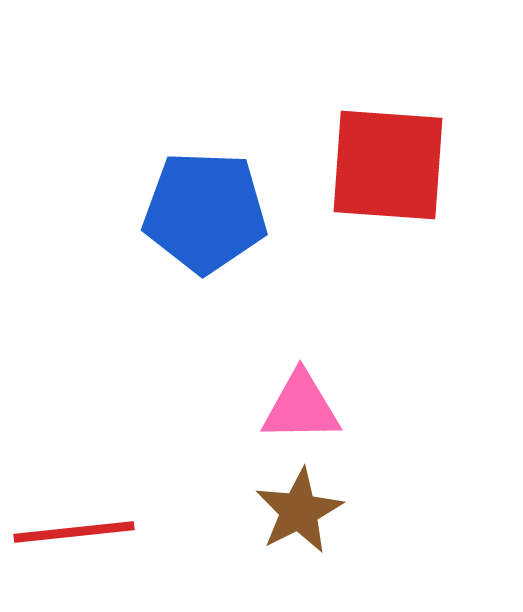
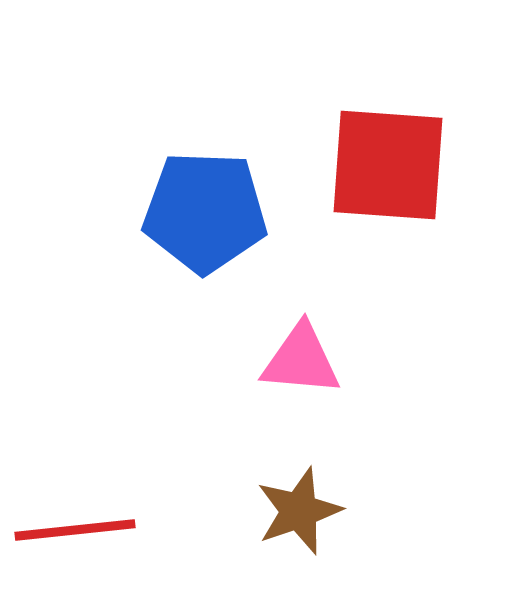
pink triangle: moved 47 px up; rotated 6 degrees clockwise
brown star: rotated 8 degrees clockwise
red line: moved 1 px right, 2 px up
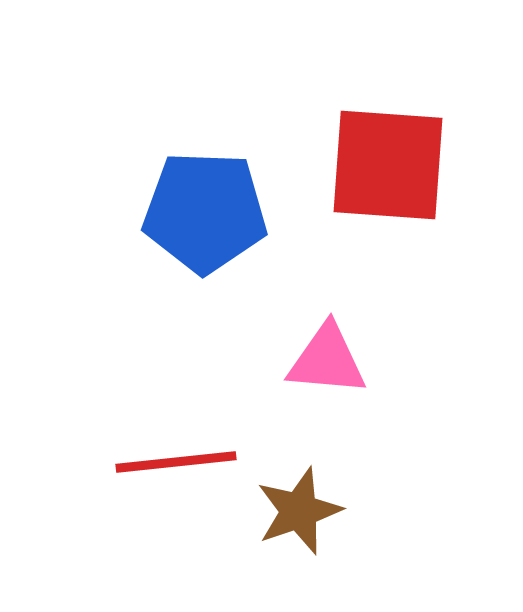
pink triangle: moved 26 px right
red line: moved 101 px right, 68 px up
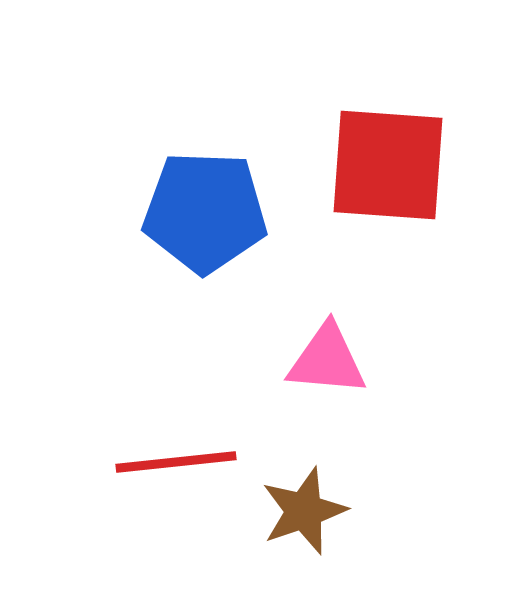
brown star: moved 5 px right
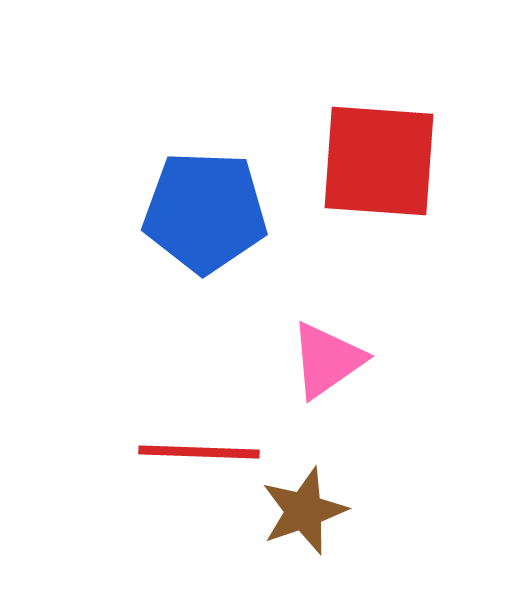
red square: moved 9 px left, 4 px up
pink triangle: rotated 40 degrees counterclockwise
red line: moved 23 px right, 10 px up; rotated 8 degrees clockwise
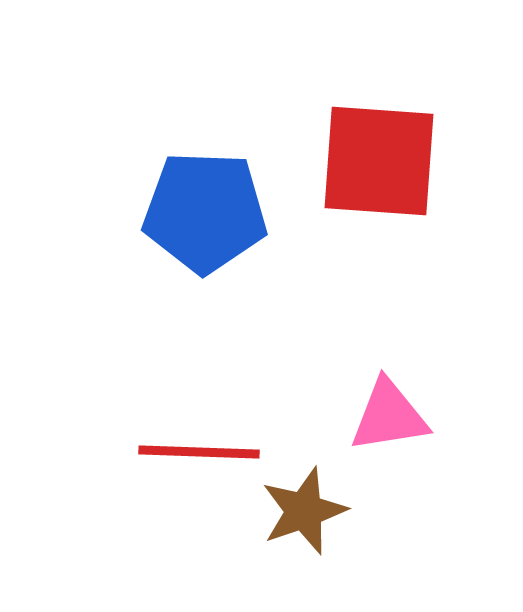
pink triangle: moved 62 px right, 56 px down; rotated 26 degrees clockwise
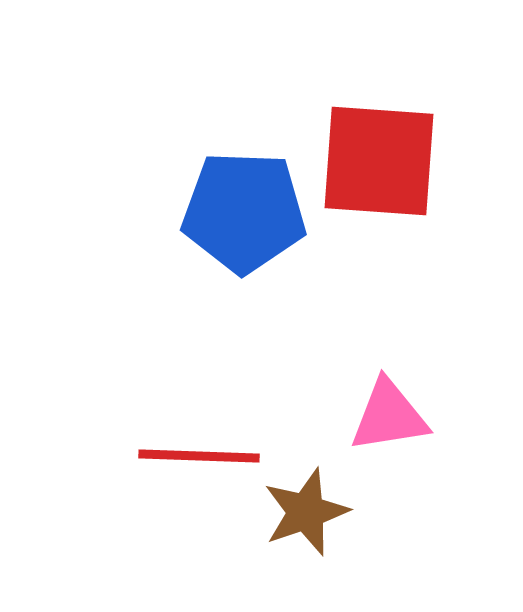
blue pentagon: moved 39 px right
red line: moved 4 px down
brown star: moved 2 px right, 1 px down
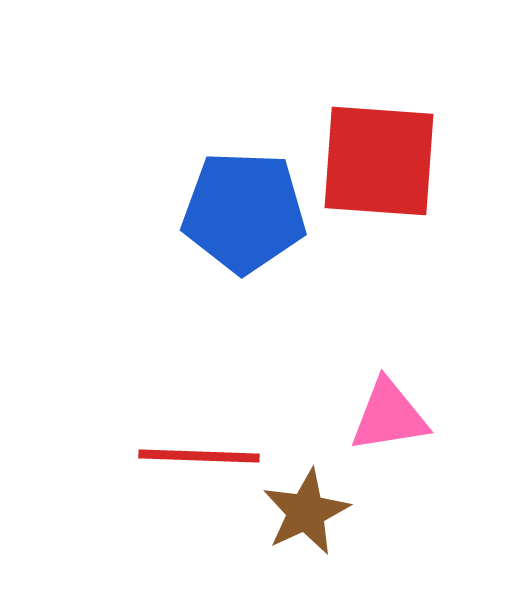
brown star: rotated 6 degrees counterclockwise
